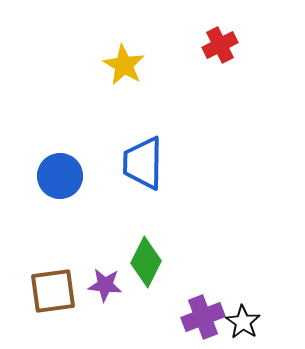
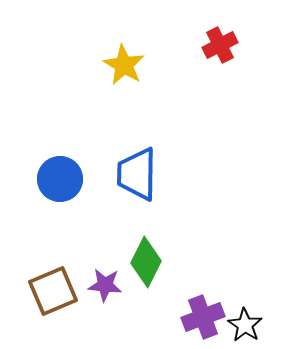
blue trapezoid: moved 6 px left, 11 px down
blue circle: moved 3 px down
brown square: rotated 15 degrees counterclockwise
black star: moved 2 px right, 3 px down
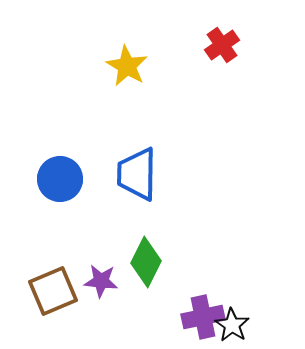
red cross: moved 2 px right; rotated 8 degrees counterclockwise
yellow star: moved 3 px right, 1 px down
purple star: moved 4 px left, 4 px up
purple cross: rotated 9 degrees clockwise
black star: moved 13 px left
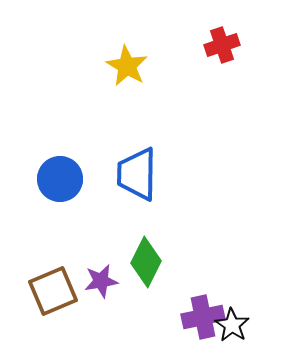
red cross: rotated 16 degrees clockwise
purple star: rotated 16 degrees counterclockwise
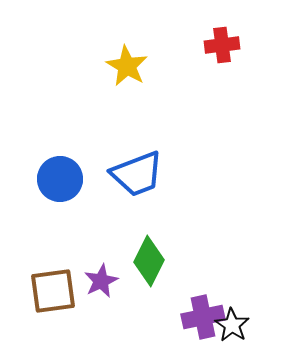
red cross: rotated 12 degrees clockwise
blue trapezoid: rotated 112 degrees counterclockwise
green diamond: moved 3 px right, 1 px up
purple star: rotated 16 degrees counterclockwise
brown square: rotated 15 degrees clockwise
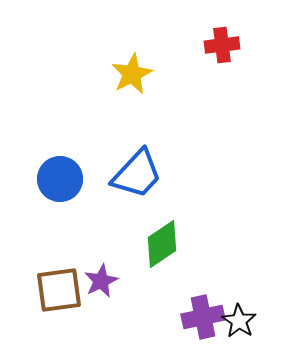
yellow star: moved 5 px right, 8 px down; rotated 15 degrees clockwise
blue trapezoid: rotated 26 degrees counterclockwise
green diamond: moved 13 px right, 17 px up; rotated 30 degrees clockwise
brown square: moved 6 px right, 1 px up
black star: moved 7 px right, 4 px up
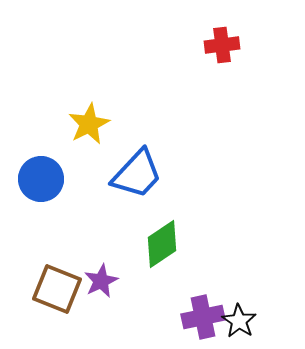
yellow star: moved 43 px left, 50 px down
blue circle: moved 19 px left
brown square: moved 2 px left, 1 px up; rotated 30 degrees clockwise
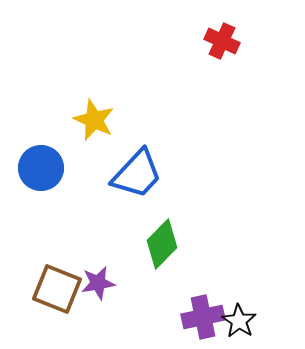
red cross: moved 4 px up; rotated 32 degrees clockwise
yellow star: moved 5 px right, 4 px up; rotated 21 degrees counterclockwise
blue circle: moved 11 px up
green diamond: rotated 12 degrees counterclockwise
purple star: moved 3 px left, 2 px down; rotated 16 degrees clockwise
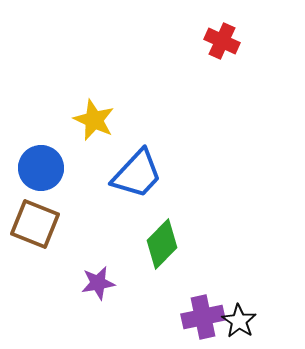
brown square: moved 22 px left, 65 px up
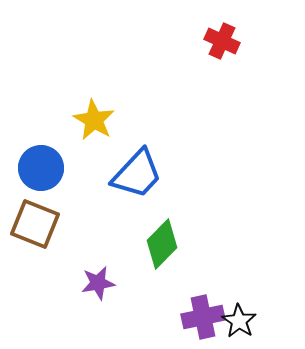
yellow star: rotated 6 degrees clockwise
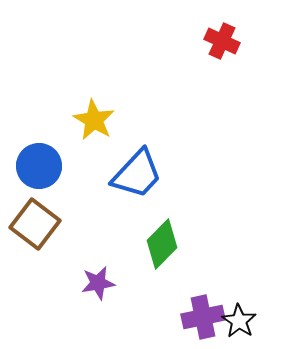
blue circle: moved 2 px left, 2 px up
brown square: rotated 15 degrees clockwise
